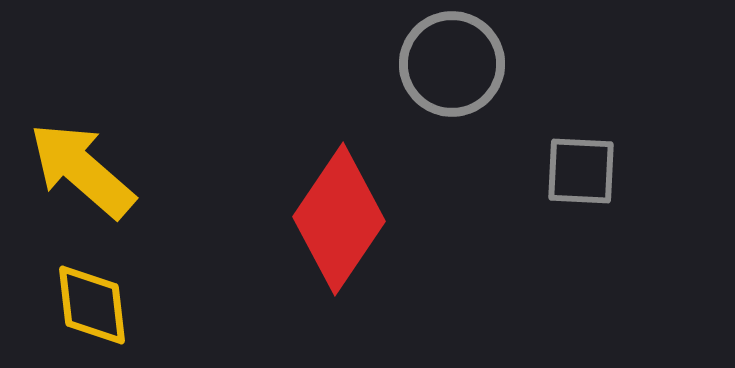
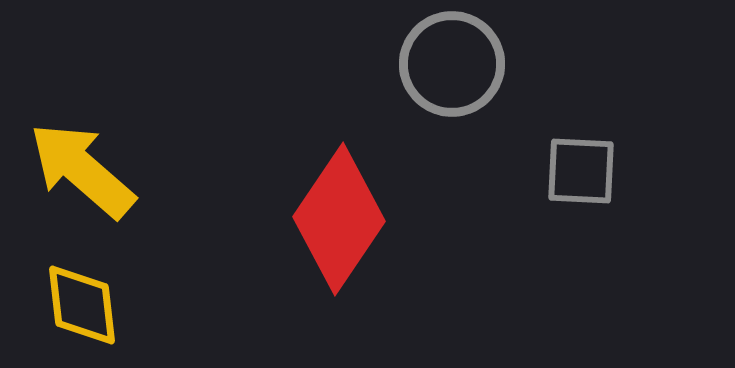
yellow diamond: moved 10 px left
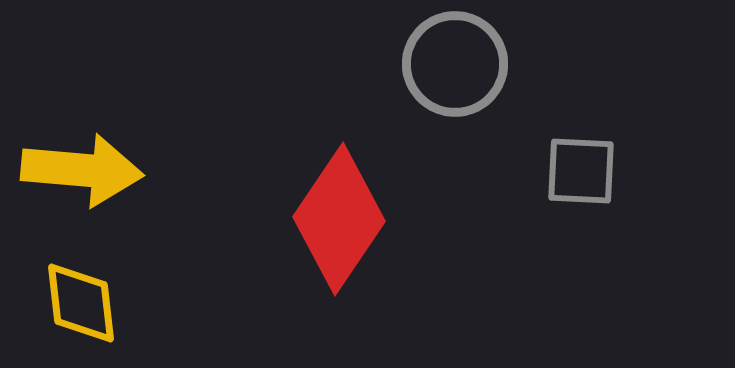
gray circle: moved 3 px right
yellow arrow: rotated 144 degrees clockwise
yellow diamond: moved 1 px left, 2 px up
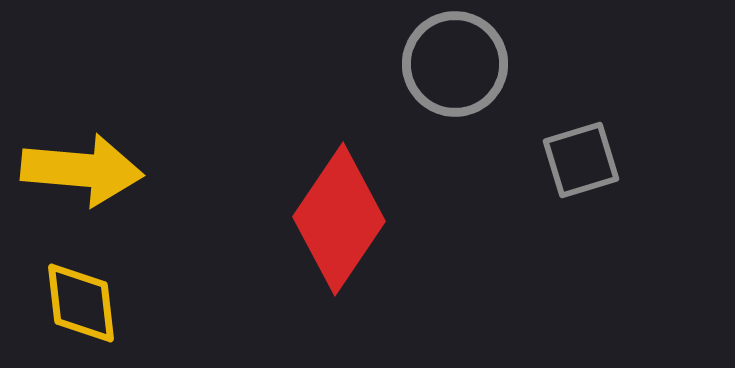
gray square: moved 11 px up; rotated 20 degrees counterclockwise
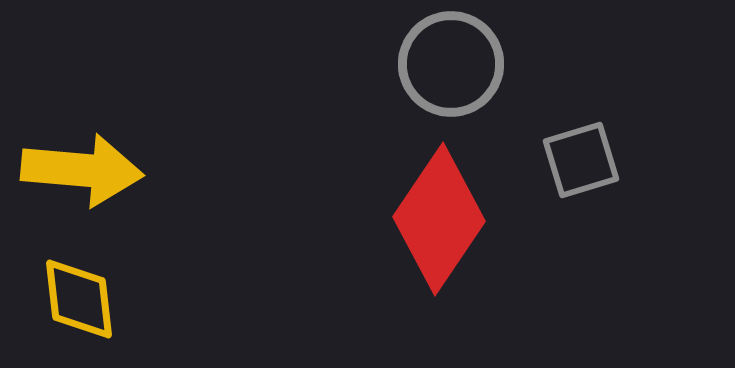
gray circle: moved 4 px left
red diamond: moved 100 px right
yellow diamond: moved 2 px left, 4 px up
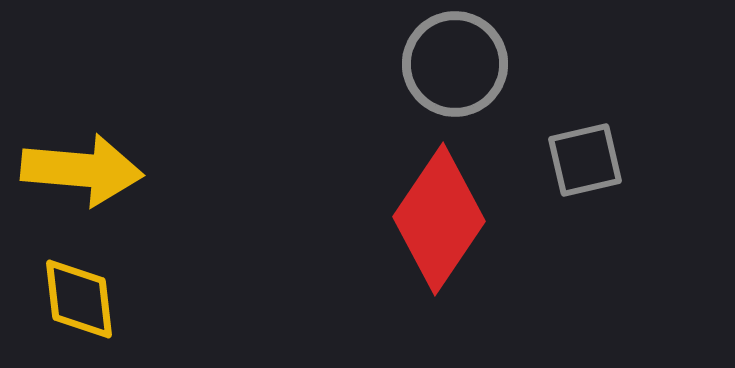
gray circle: moved 4 px right
gray square: moved 4 px right; rotated 4 degrees clockwise
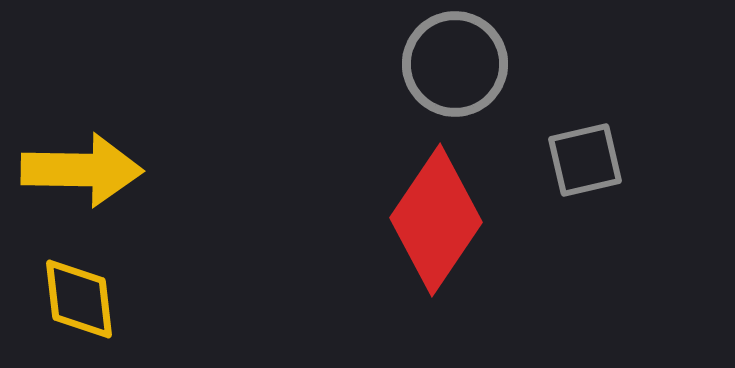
yellow arrow: rotated 4 degrees counterclockwise
red diamond: moved 3 px left, 1 px down
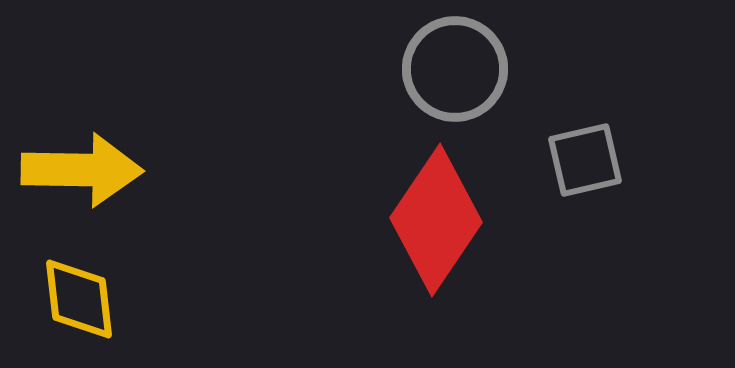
gray circle: moved 5 px down
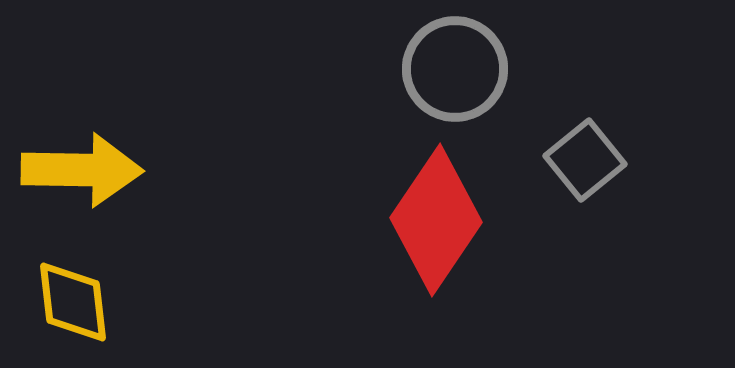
gray square: rotated 26 degrees counterclockwise
yellow diamond: moved 6 px left, 3 px down
